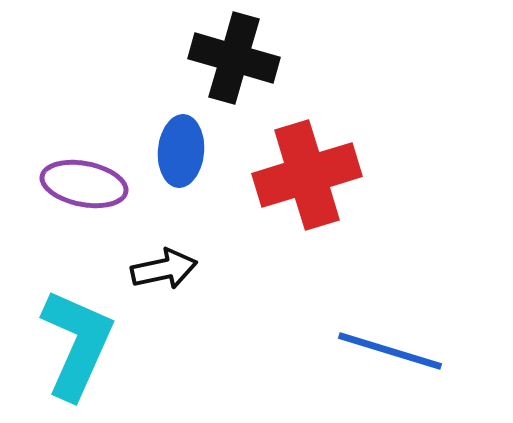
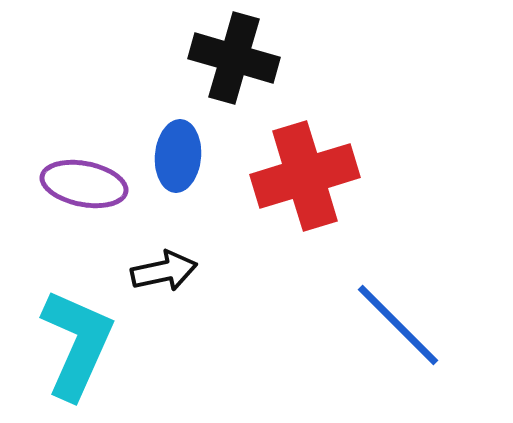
blue ellipse: moved 3 px left, 5 px down
red cross: moved 2 px left, 1 px down
black arrow: moved 2 px down
blue line: moved 8 px right, 26 px up; rotated 28 degrees clockwise
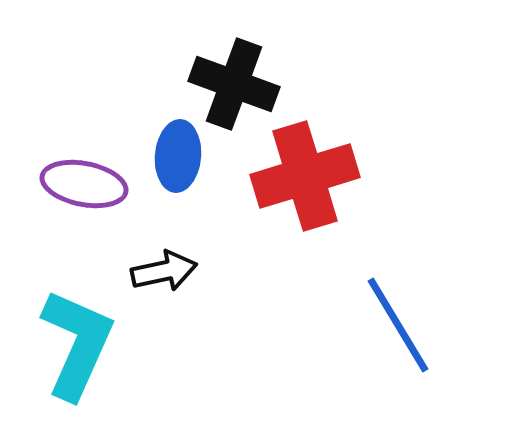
black cross: moved 26 px down; rotated 4 degrees clockwise
blue line: rotated 14 degrees clockwise
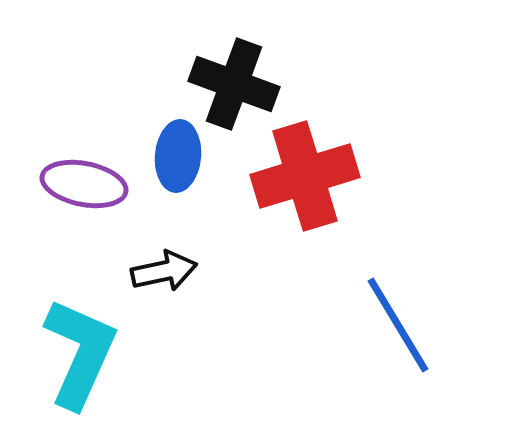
cyan L-shape: moved 3 px right, 9 px down
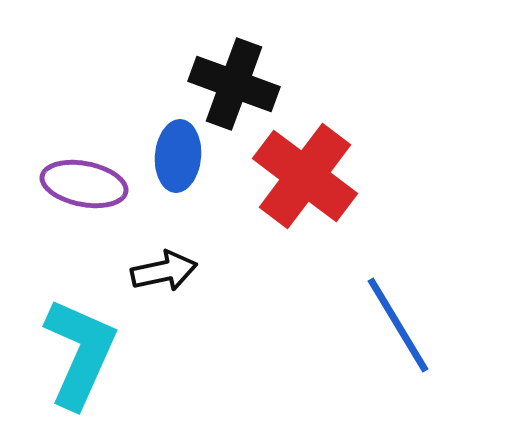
red cross: rotated 36 degrees counterclockwise
